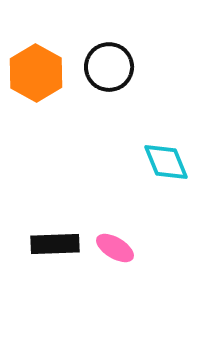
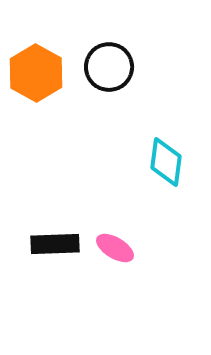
cyan diamond: rotated 30 degrees clockwise
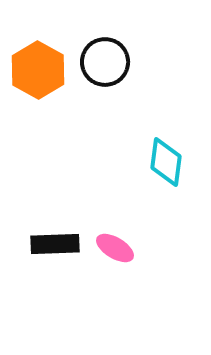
black circle: moved 4 px left, 5 px up
orange hexagon: moved 2 px right, 3 px up
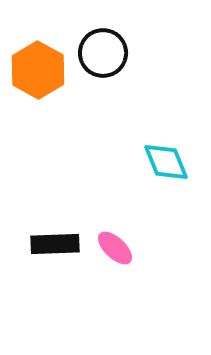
black circle: moved 2 px left, 9 px up
cyan diamond: rotated 30 degrees counterclockwise
pink ellipse: rotated 12 degrees clockwise
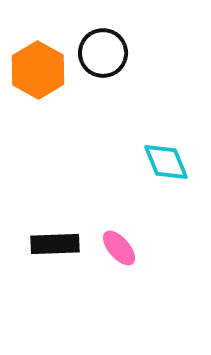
pink ellipse: moved 4 px right; rotated 6 degrees clockwise
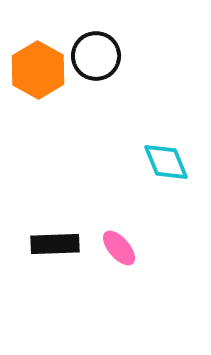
black circle: moved 7 px left, 3 px down
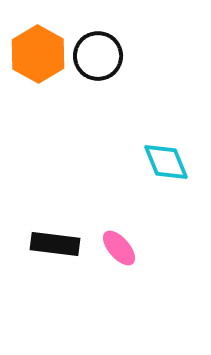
black circle: moved 2 px right
orange hexagon: moved 16 px up
black rectangle: rotated 9 degrees clockwise
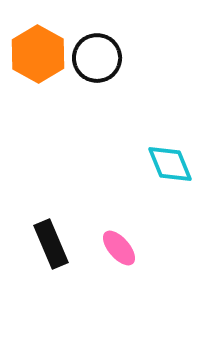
black circle: moved 1 px left, 2 px down
cyan diamond: moved 4 px right, 2 px down
black rectangle: moved 4 px left; rotated 60 degrees clockwise
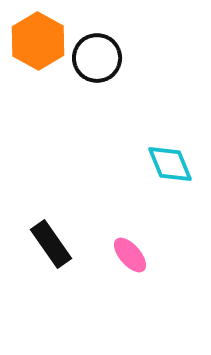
orange hexagon: moved 13 px up
black rectangle: rotated 12 degrees counterclockwise
pink ellipse: moved 11 px right, 7 px down
